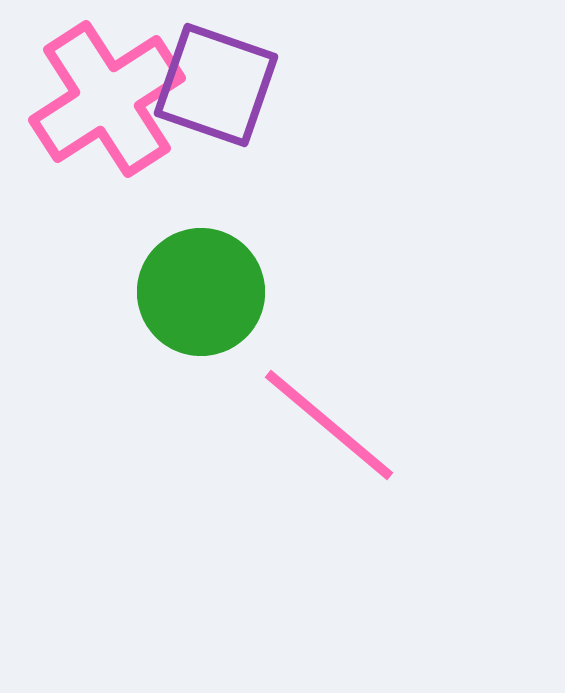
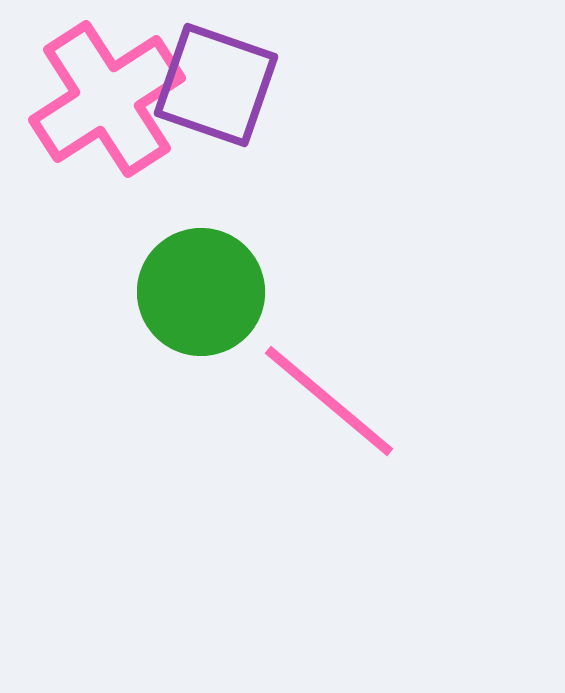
pink line: moved 24 px up
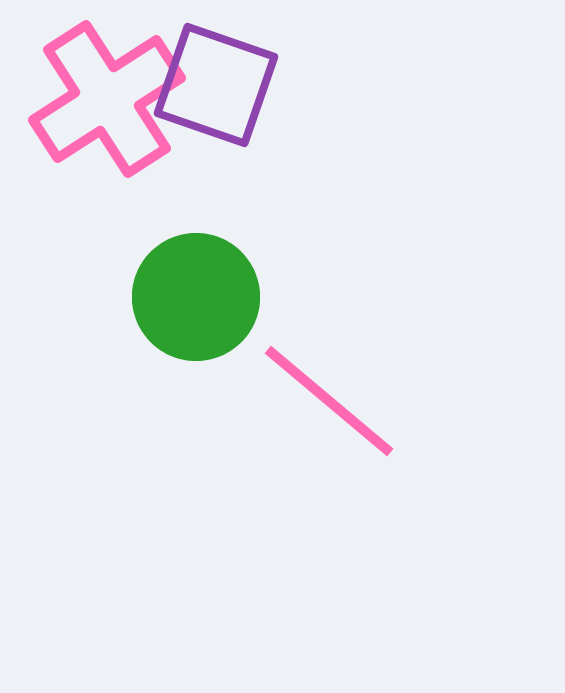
green circle: moved 5 px left, 5 px down
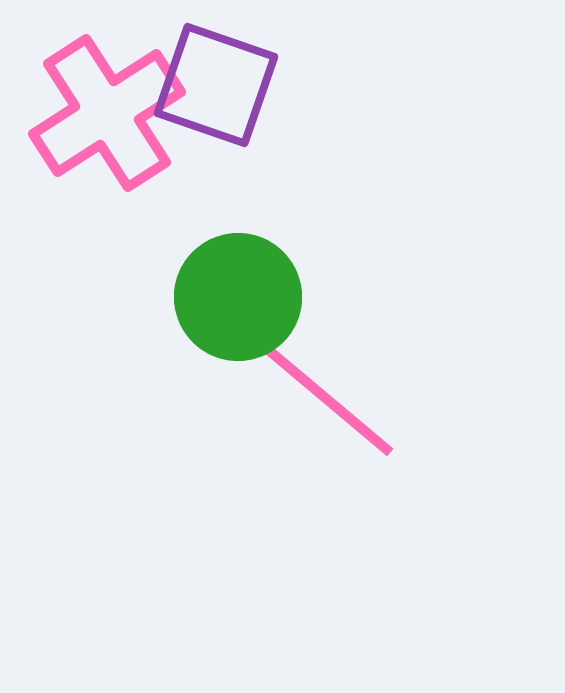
pink cross: moved 14 px down
green circle: moved 42 px right
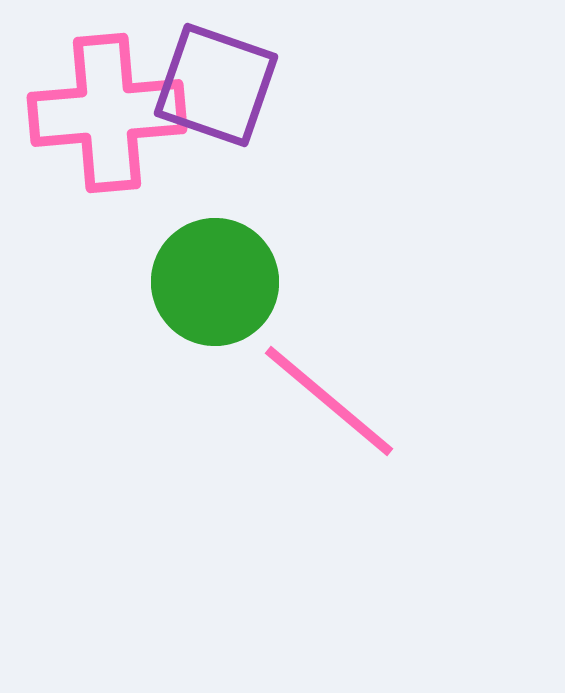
pink cross: rotated 28 degrees clockwise
green circle: moved 23 px left, 15 px up
